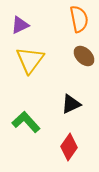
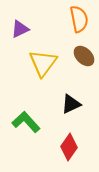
purple triangle: moved 4 px down
yellow triangle: moved 13 px right, 3 px down
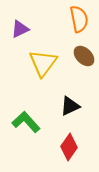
black triangle: moved 1 px left, 2 px down
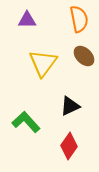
purple triangle: moved 7 px right, 9 px up; rotated 24 degrees clockwise
red diamond: moved 1 px up
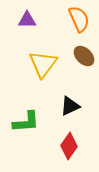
orange semicircle: rotated 12 degrees counterclockwise
yellow triangle: moved 1 px down
green L-shape: rotated 128 degrees clockwise
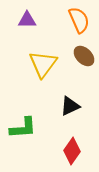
orange semicircle: moved 1 px down
green L-shape: moved 3 px left, 6 px down
red diamond: moved 3 px right, 5 px down
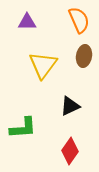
purple triangle: moved 2 px down
brown ellipse: rotated 55 degrees clockwise
yellow triangle: moved 1 px down
red diamond: moved 2 px left
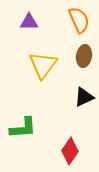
purple triangle: moved 2 px right
black triangle: moved 14 px right, 9 px up
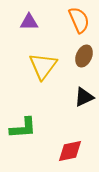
brown ellipse: rotated 15 degrees clockwise
yellow triangle: moved 1 px down
red diamond: rotated 44 degrees clockwise
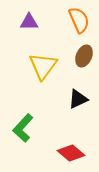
black triangle: moved 6 px left, 2 px down
green L-shape: rotated 136 degrees clockwise
red diamond: moved 1 px right, 2 px down; rotated 52 degrees clockwise
